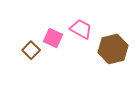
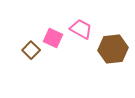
brown hexagon: rotated 8 degrees clockwise
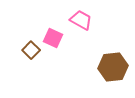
pink trapezoid: moved 9 px up
brown hexagon: moved 18 px down
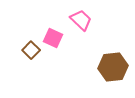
pink trapezoid: rotated 15 degrees clockwise
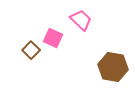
brown hexagon: rotated 16 degrees clockwise
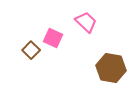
pink trapezoid: moved 5 px right, 2 px down
brown hexagon: moved 2 px left, 1 px down
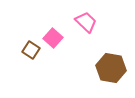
pink square: rotated 18 degrees clockwise
brown square: rotated 12 degrees counterclockwise
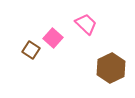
pink trapezoid: moved 2 px down
brown hexagon: rotated 24 degrees clockwise
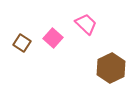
brown square: moved 9 px left, 7 px up
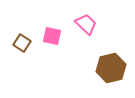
pink square: moved 1 px left, 2 px up; rotated 30 degrees counterclockwise
brown hexagon: rotated 12 degrees clockwise
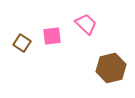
pink square: rotated 18 degrees counterclockwise
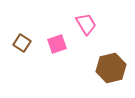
pink trapezoid: rotated 15 degrees clockwise
pink square: moved 5 px right, 8 px down; rotated 12 degrees counterclockwise
